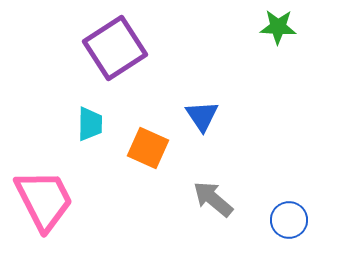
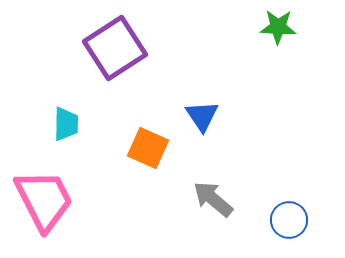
cyan trapezoid: moved 24 px left
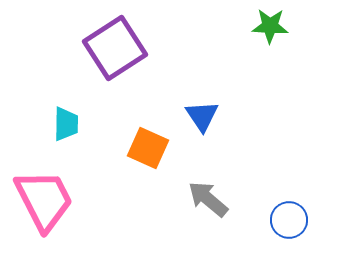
green star: moved 8 px left, 1 px up
gray arrow: moved 5 px left
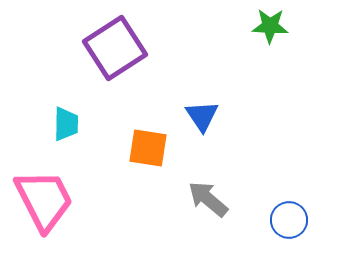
orange square: rotated 15 degrees counterclockwise
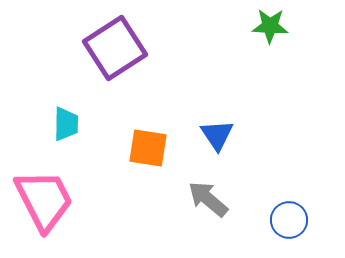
blue triangle: moved 15 px right, 19 px down
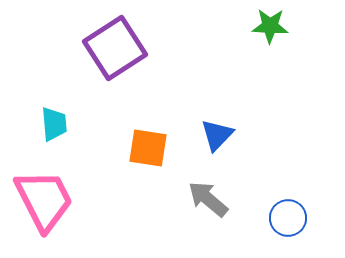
cyan trapezoid: moved 12 px left; rotated 6 degrees counterclockwise
blue triangle: rotated 18 degrees clockwise
blue circle: moved 1 px left, 2 px up
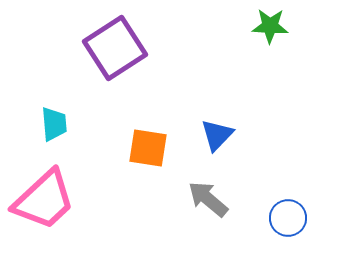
pink trapezoid: rotated 74 degrees clockwise
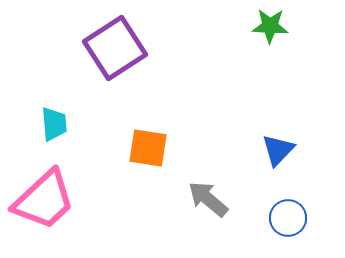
blue triangle: moved 61 px right, 15 px down
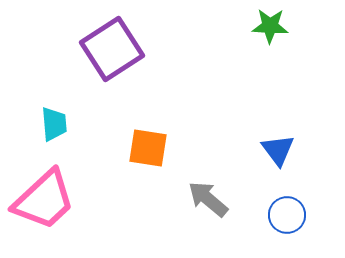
purple square: moved 3 px left, 1 px down
blue triangle: rotated 21 degrees counterclockwise
blue circle: moved 1 px left, 3 px up
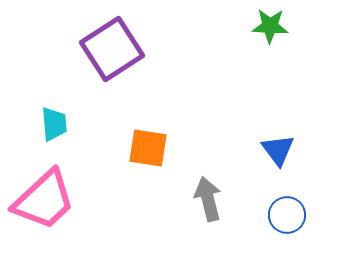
gray arrow: rotated 36 degrees clockwise
